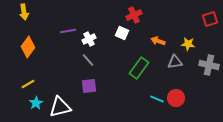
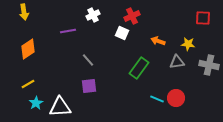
red cross: moved 2 px left, 1 px down
red square: moved 7 px left, 1 px up; rotated 21 degrees clockwise
white cross: moved 4 px right, 24 px up
orange diamond: moved 2 px down; rotated 20 degrees clockwise
gray triangle: moved 2 px right
white triangle: rotated 10 degrees clockwise
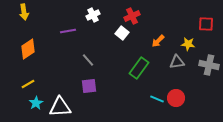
red square: moved 3 px right, 6 px down
white square: rotated 16 degrees clockwise
orange arrow: rotated 64 degrees counterclockwise
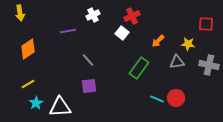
yellow arrow: moved 4 px left, 1 px down
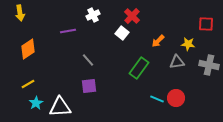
red cross: rotated 21 degrees counterclockwise
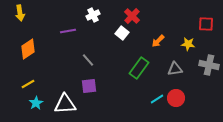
gray triangle: moved 2 px left, 7 px down
cyan line: rotated 56 degrees counterclockwise
white triangle: moved 5 px right, 3 px up
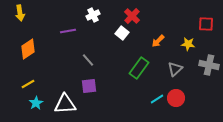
gray triangle: rotated 35 degrees counterclockwise
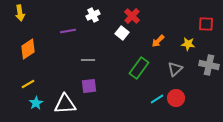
gray line: rotated 48 degrees counterclockwise
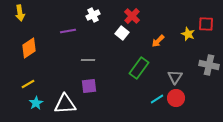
yellow star: moved 10 px up; rotated 16 degrees clockwise
orange diamond: moved 1 px right, 1 px up
gray triangle: moved 8 px down; rotated 14 degrees counterclockwise
